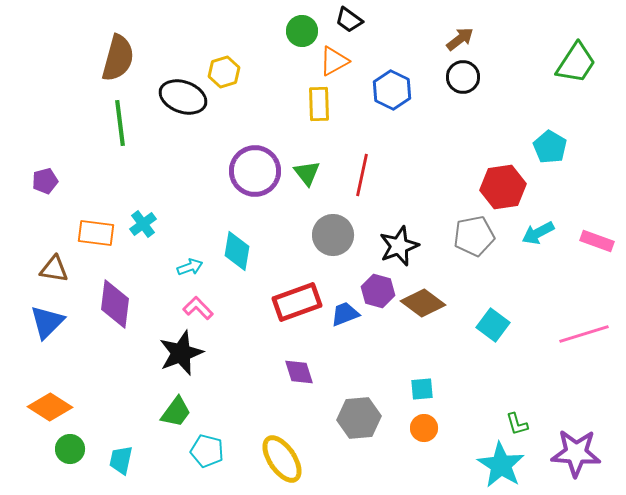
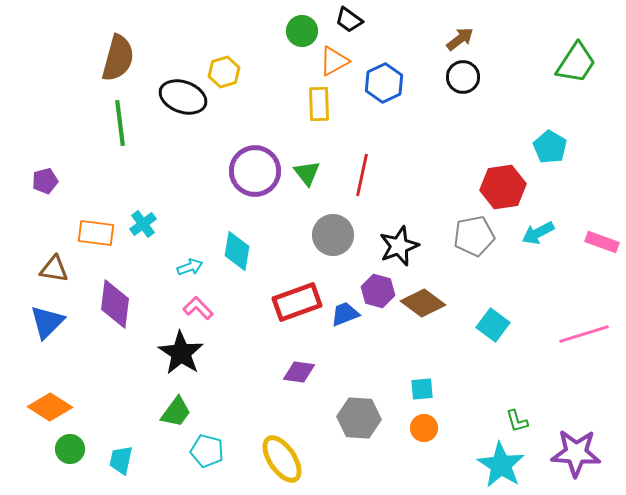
blue hexagon at (392, 90): moved 8 px left, 7 px up; rotated 9 degrees clockwise
pink rectangle at (597, 241): moved 5 px right, 1 px down
black star at (181, 353): rotated 18 degrees counterclockwise
purple diamond at (299, 372): rotated 64 degrees counterclockwise
gray hexagon at (359, 418): rotated 9 degrees clockwise
green L-shape at (517, 424): moved 3 px up
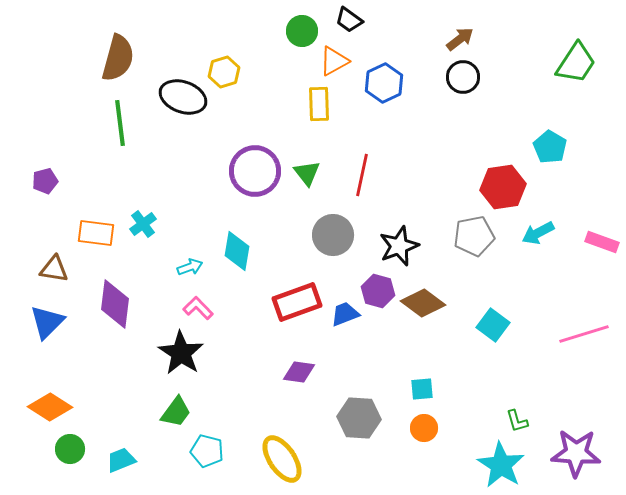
cyan trapezoid at (121, 460): rotated 56 degrees clockwise
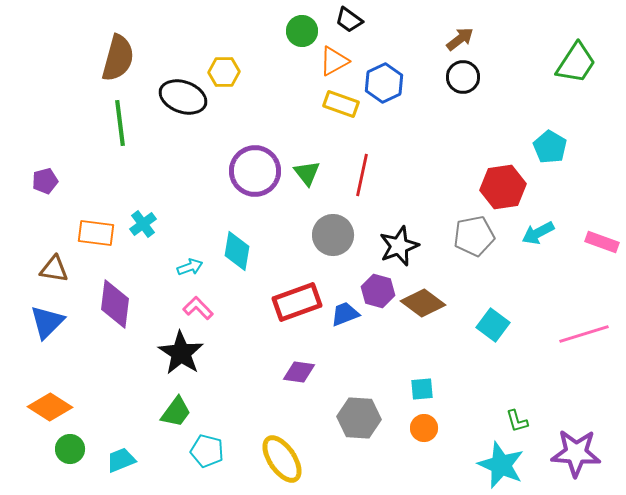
yellow hexagon at (224, 72): rotated 16 degrees clockwise
yellow rectangle at (319, 104): moved 22 px right; rotated 68 degrees counterclockwise
cyan star at (501, 465): rotated 9 degrees counterclockwise
